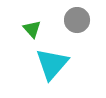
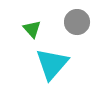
gray circle: moved 2 px down
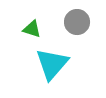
green triangle: rotated 30 degrees counterclockwise
